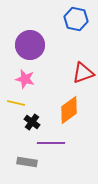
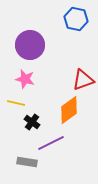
red triangle: moved 7 px down
purple line: rotated 28 degrees counterclockwise
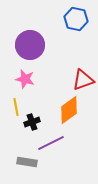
yellow line: moved 4 px down; rotated 66 degrees clockwise
black cross: rotated 35 degrees clockwise
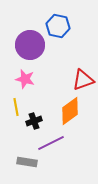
blue hexagon: moved 18 px left, 7 px down
orange diamond: moved 1 px right, 1 px down
black cross: moved 2 px right, 1 px up
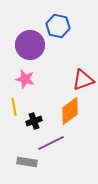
yellow line: moved 2 px left
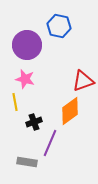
blue hexagon: moved 1 px right
purple circle: moved 3 px left
red triangle: moved 1 px down
yellow line: moved 1 px right, 5 px up
black cross: moved 1 px down
purple line: moved 1 px left; rotated 40 degrees counterclockwise
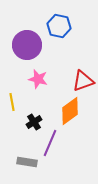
pink star: moved 13 px right
yellow line: moved 3 px left
black cross: rotated 14 degrees counterclockwise
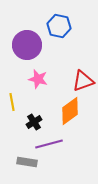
purple line: moved 1 px left, 1 px down; rotated 52 degrees clockwise
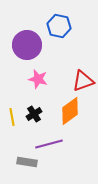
yellow line: moved 15 px down
black cross: moved 8 px up
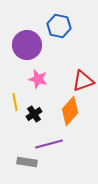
orange diamond: rotated 12 degrees counterclockwise
yellow line: moved 3 px right, 15 px up
